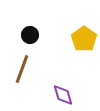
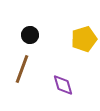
yellow pentagon: rotated 20 degrees clockwise
purple diamond: moved 10 px up
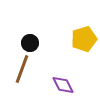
black circle: moved 8 px down
purple diamond: rotated 10 degrees counterclockwise
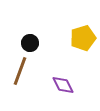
yellow pentagon: moved 1 px left, 1 px up
brown line: moved 2 px left, 2 px down
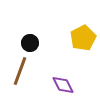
yellow pentagon: rotated 10 degrees counterclockwise
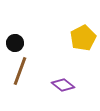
black circle: moved 15 px left
purple diamond: rotated 25 degrees counterclockwise
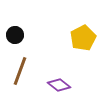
black circle: moved 8 px up
purple diamond: moved 4 px left
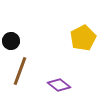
black circle: moved 4 px left, 6 px down
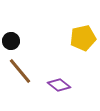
yellow pentagon: rotated 15 degrees clockwise
brown line: rotated 60 degrees counterclockwise
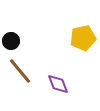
purple diamond: moved 1 px left, 1 px up; rotated 30 degrees clockwise
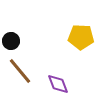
yellow pentagon: moved 2 px left, 1 px up; rotated 15 degrees clockwise
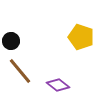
yellow pentagon: rotated 15 degrees clockwise
purple diamond: moved 1 px down; rotated 30 degrees counterclockwise
